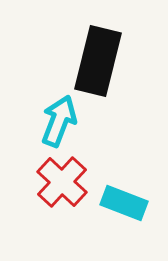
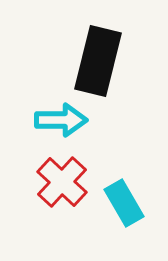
cyan arrow: moved 2 px right, 1 px up; rotated 69 degrees clockwise
cyan rectangle: rotated 39 degrees clockwise
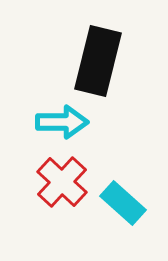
cyan arrow: moved 1 px right, 2 px down
cyan rectangle: moved 1 px left; rotated 18 degrees counterclockwise
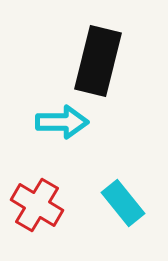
red cross: moved 25 px left, 23 px down; rotated 12 degrees counterclockwise
cyan rectangle: rotated 9 degrees clockwise
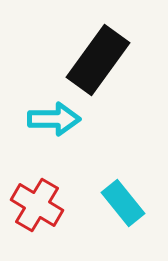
black rectangle: moved 1 px up; rotated 22 degrees clockwise
cyan arrow: moved 8 px left, 3 px up
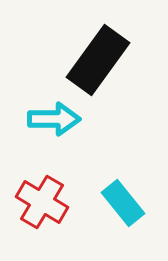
red cross: moved 5 px right, 3 px up
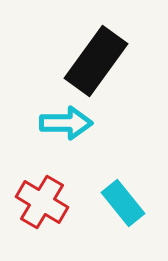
black rectangle: moved 2 px left, 1 px down
cyan arrow: moved 12 px right, 4 px down
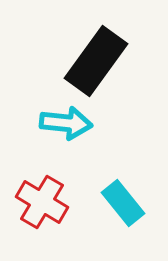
cyan arrow: rotated 6 degrees clockwise
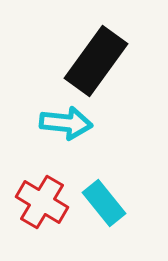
cyan rectangle: moved 19 px left
